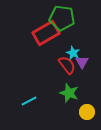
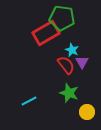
cyan star: moved 1 px left, 3 px up
red semicircle: moved 1 px left
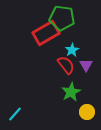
cyan star: rotated 16 degrees clockwise
purple triangle: moved 4 px right, 3 px down
green star: moved 2 px right, 1 px up; rotated 24 degrees clockwise
cyan line: moved 14 px left, 13 px down; rotated 21 degrees counterclockwise
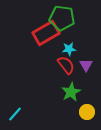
cyan star: moved 3 px left, 1 px up; rotated 24 degrees clockwise
